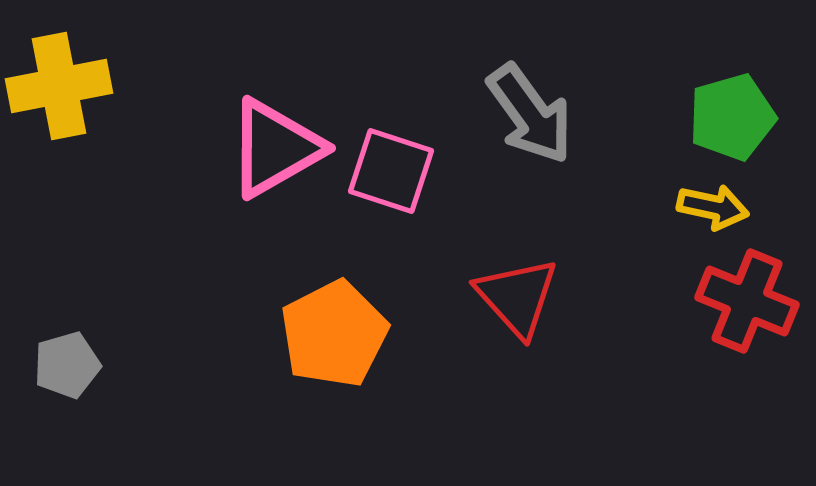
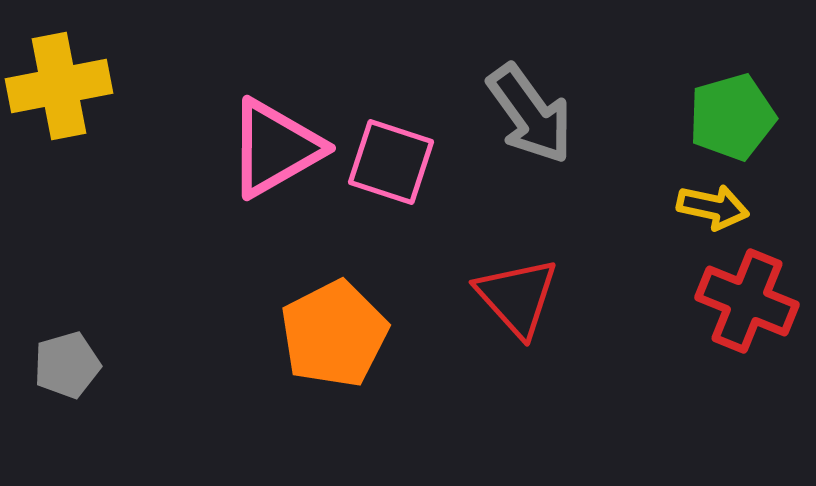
pink square: moved 9 px up
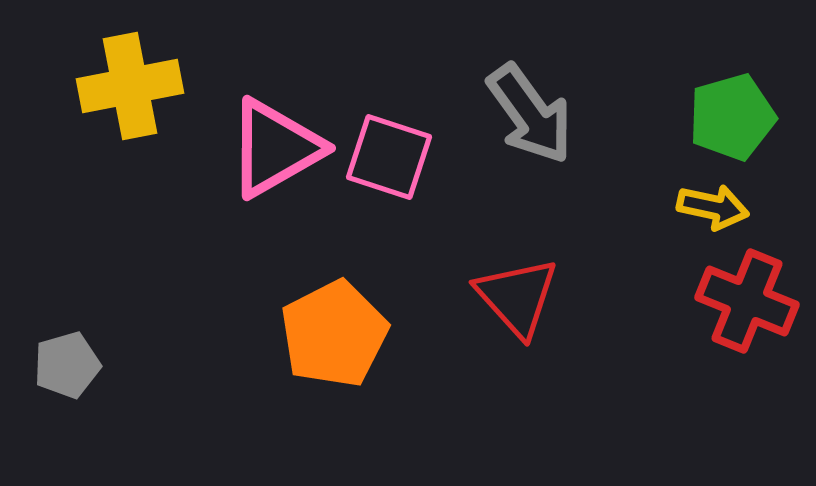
yellow cross: moved 71 px right
pink square: moved 2 px left, 5 px up
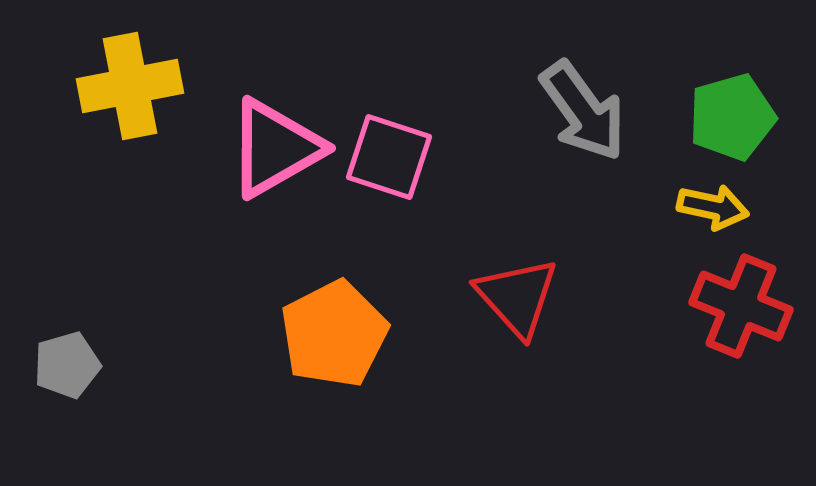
gray arrow: moved 53 px right, 3 px up
red cross: moved 6 px left, 5 px down
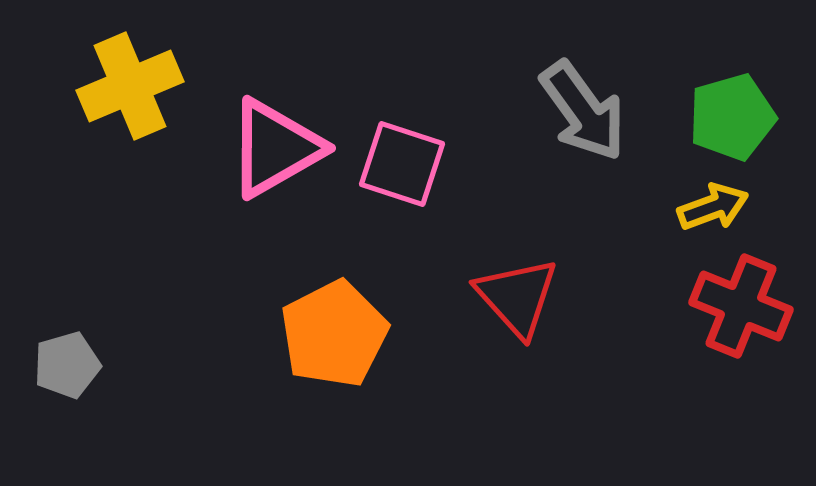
yellow cross: rotated 12 degrees counterclockwise
pink square: moved 13 px right, 7 px down
yellow arrow: rotated 32 degrees counterclockwise
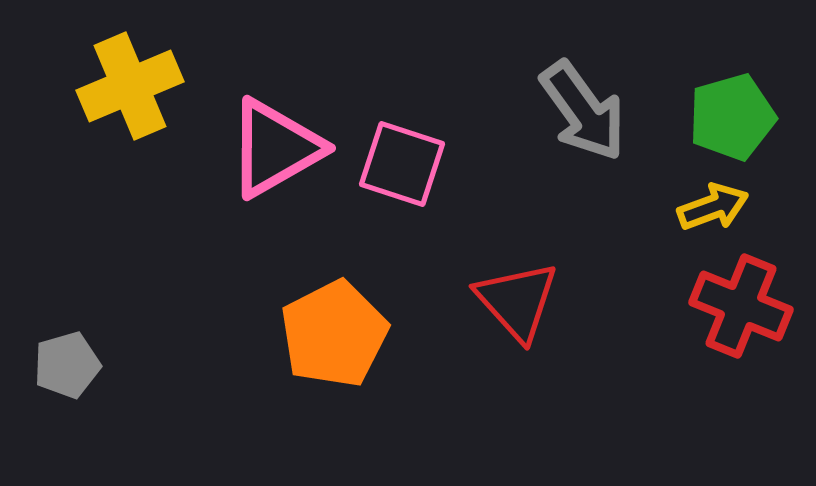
red triangle: moved 4 px down
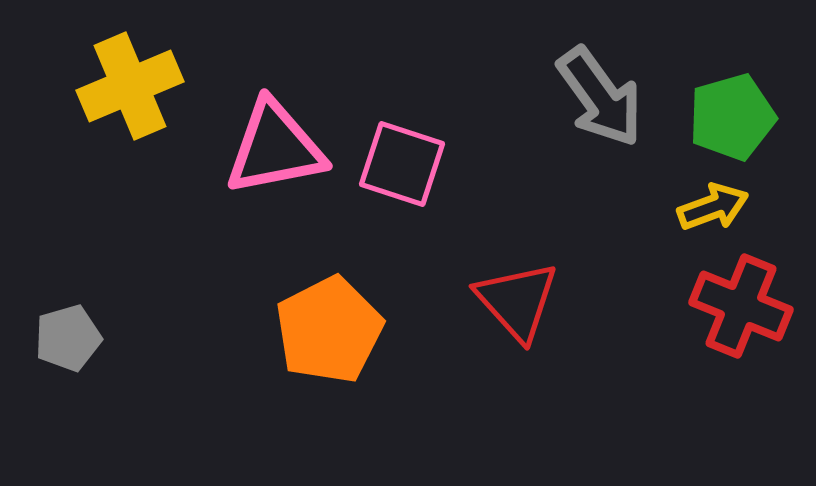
gray arrow: moved 17 px right, 14 px up
pink triangle: rotated 19 degrees clockwise
orange pentagon: moved 5 px left, 4 px up
gray pentagon: moved 1 px right, 27 px up
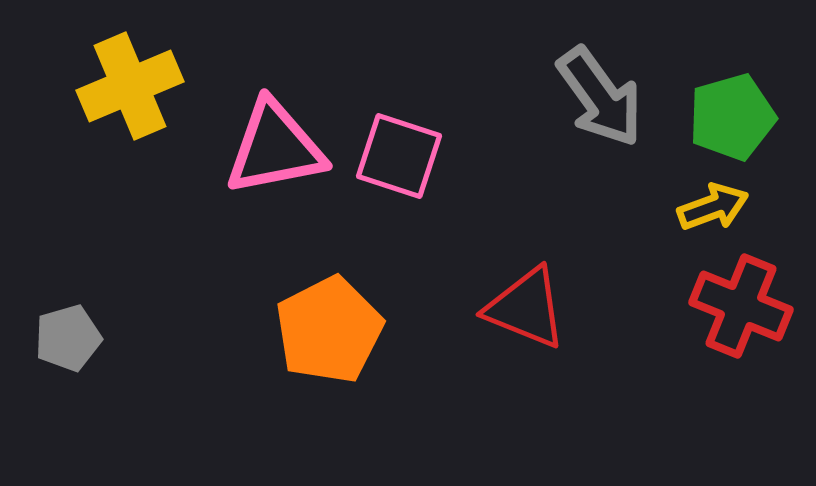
pink square: moved 3 px left, 8 px up
red triangle: moved 9 px right, 7 px down; rotated 26 degrees counterclockwise
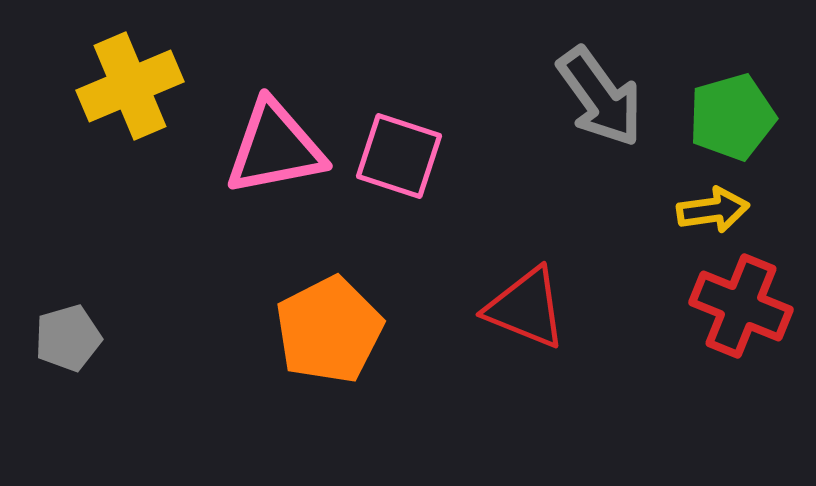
yellow arrow: moved 3 px down; rotated 12 degrees clockwise
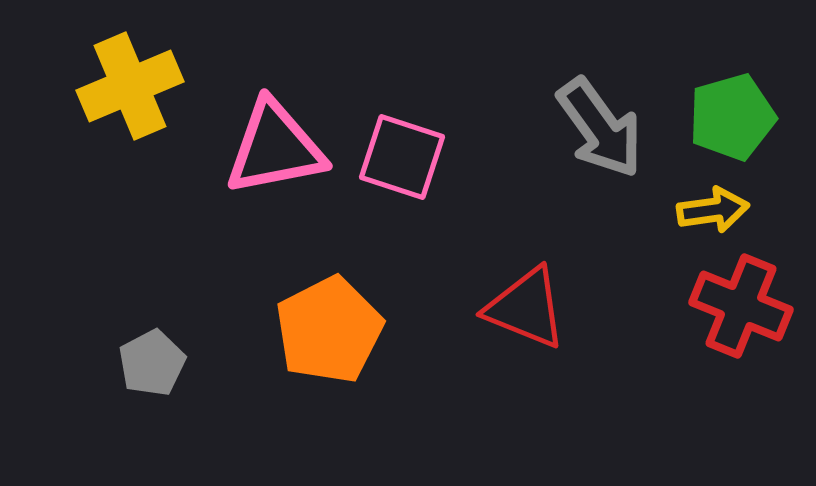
gray arrow: moved 31 px down
pink square: moved 3 px right, 1 px down
gray pentagon: moved 84 px right, 25 px down; rotated 12 degrees counterclockwise
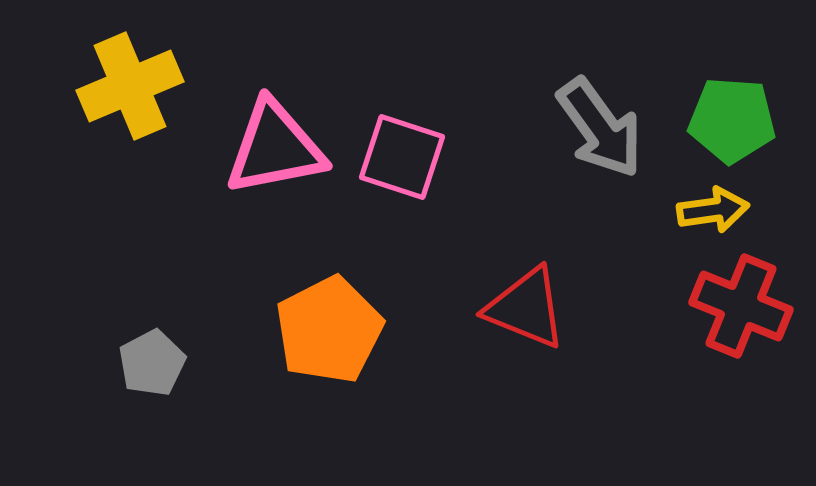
green pentagon: moved 3 px down; rotated 20 degrees clockwise
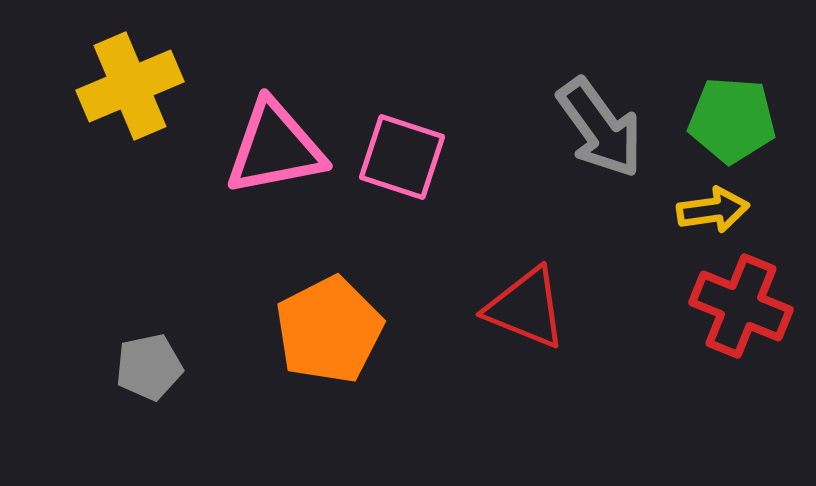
gray pentagon: moved 3 px left, 4 px down; rotated 16 degrees clockwise
